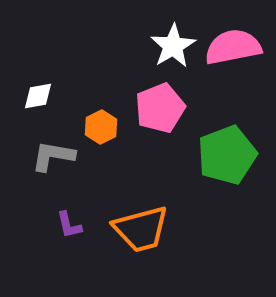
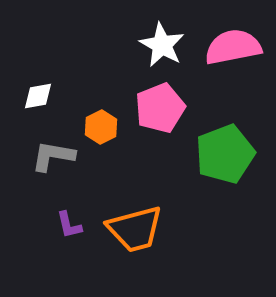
white star: moved 11 px left, 1 px up; rotated 12 degrees counterclockwise
green pentagon: moved 2 px left, 1 px up
orange trapezoid: moved 6 px left
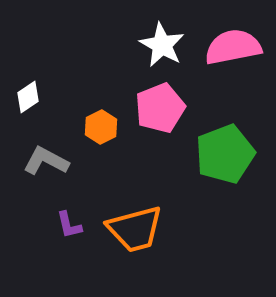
white diamond: moved 10 px left, 1 px down; rotated 24 degrees counterclockwise
gray L-shape: moved 7 px left, 5 px down; rotated 18 degrees clockwise
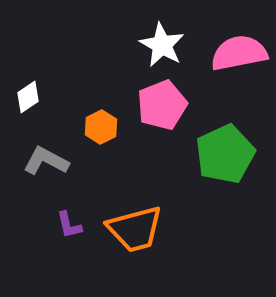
pink semicircle: moved 6 px right, 6 px down
pink pentagon: moved 2 px right, 3 px up
green pentagon: rotated 4 degrees counterclockwise
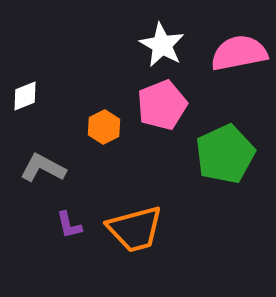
white diamond: moved 3 px left, 1 px up; rotated 12 degrees clockwise
orange hexagon: moved 3 px right
gray L-shape: moved 3 px left, 7 px down
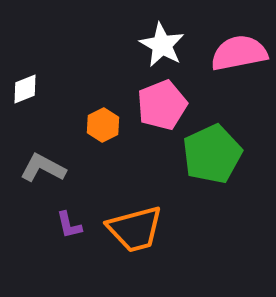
white diamond: moved 7 px up
orange hexagon: moved 1 px left, 2 px up
green pentagon: moved 13 px left
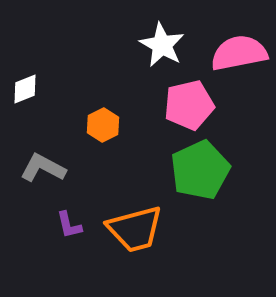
pink pentagon: moved 27 px right; rotated 9 degrees clockwise
green pentagon: moved 12 px left, 16 px down
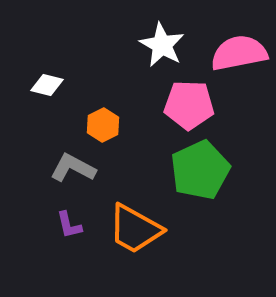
white diamond: moved 22 px right, 4 px up; rotated 36 degrees clockwise
pink pentagon: rotated 15 degrees clockwise
gray L-shape: moved 30 px right
orange trapezoid: rotated 44 degrees clockwise
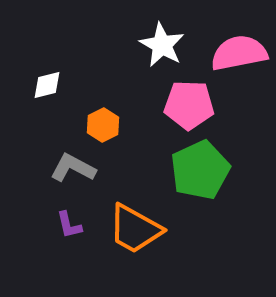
white diamond: rotated 28 degrees counterclockwise
